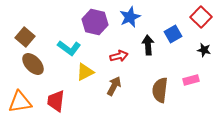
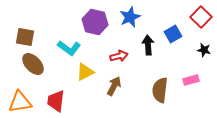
brown square: rotated 30 degrees counterclockwise
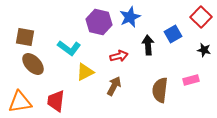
purple hexagon: moved 4 px right
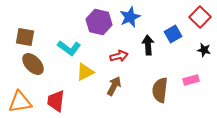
red square: moved 1 px left
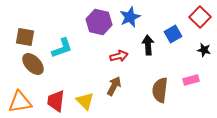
cyan L-shape: moved 7 px left; rotated 55 degrees counterclockwise
yellow triangle: moved 29 px down; rotated 48 degrees counterclockwise
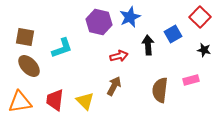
brown ellipse: moved 4 px left, 2 px down
red trapezoid: moved 1 px left, 1 px up
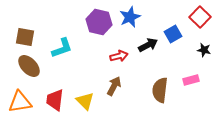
black arrow: rotated 66 degrees clockwise
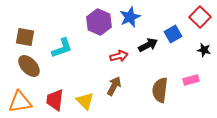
purple hexagon: rotated 10 degrees clockwise
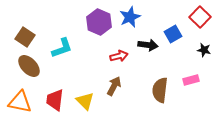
brown square: rotated 24 degrees clockwise
black arrow: rotated 36 degrees clockwise
orange triangle: rotated 20 degrees clockwise
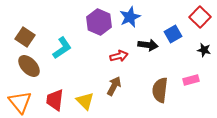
cyan L-shape: rotated 15 degrees counterclockwise
orange triangle: rotated 40 degrees clockwise
